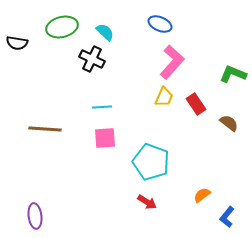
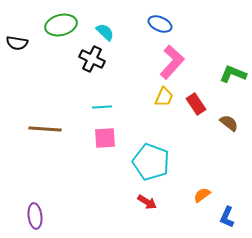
green ellipse: moved 1 px left, 2 px up
blue L-shape: rotated 15 degrees counterclockwise
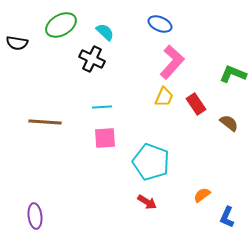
green ellipse: rotated 16 degrees counterclockwise
brown line: moved 7 px up
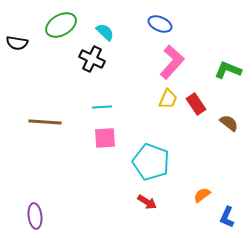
green L-shape: moved 5 px left, 4 px up
yellow trapezoid: moved 4 px right, 2 px down
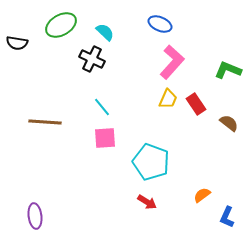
cyan line: rotated 54 degrees clockwise
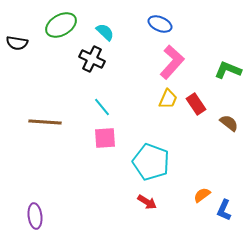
blue L-shape: moved 3 px left, 7 px up
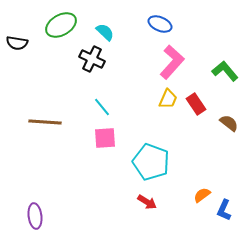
green L-shape: moved 3 px left, 1 px down; rotated 28 degrees clockwise
